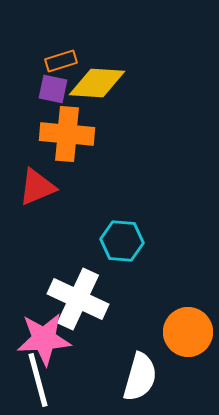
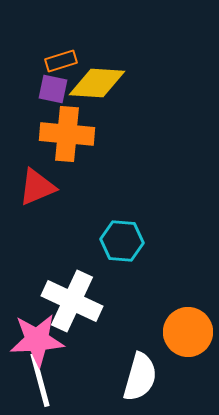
white cross: moved 6 px left, 2 px down
pink star: moved 7 px left, 1 px down
white line: moved 2 px right
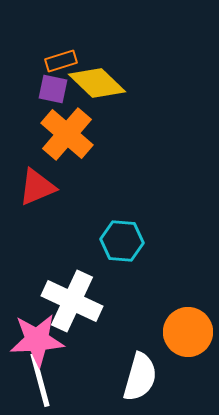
yellow diamond: rotated 40 degrees clockwise
orange cross: rotated 36 degrees clockwise
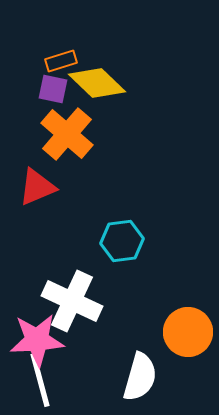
cyan hexagon: rotated 12 degrees counterclockwise
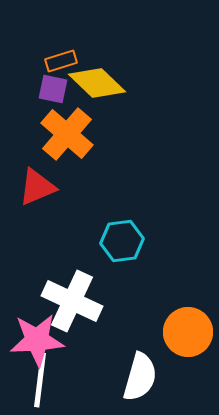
white line: rotated 22 degrees clockwise
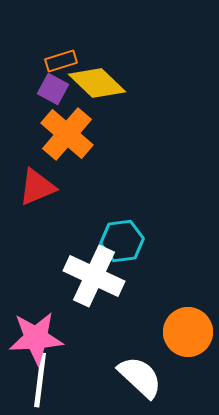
purple square: rotated 16 degrees clockwise
white cross: moved 22 px right, 25 px up
pink star: moved 1 px left, 2 px up
white semicircle: rotated 63 degrees counterclockwise
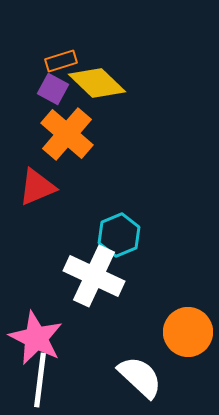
cyan hexagon: moved 3 px left, 6 px up; rotated 15 degrees counterclockwise
pink star: rotated 30 degrees clockwise
